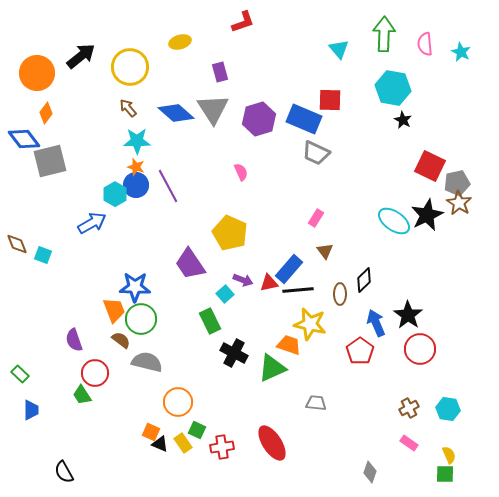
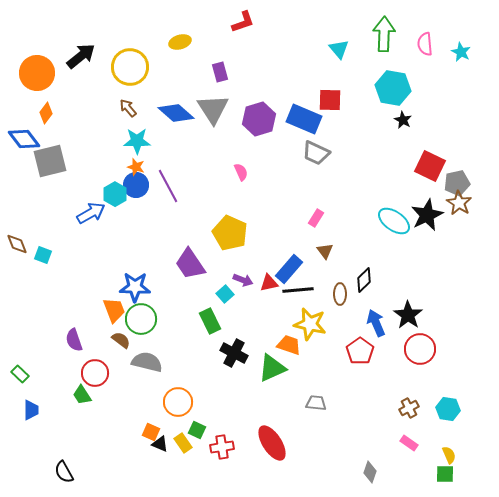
blue arrow at (92, 223): moved 1 px left, 10 px up
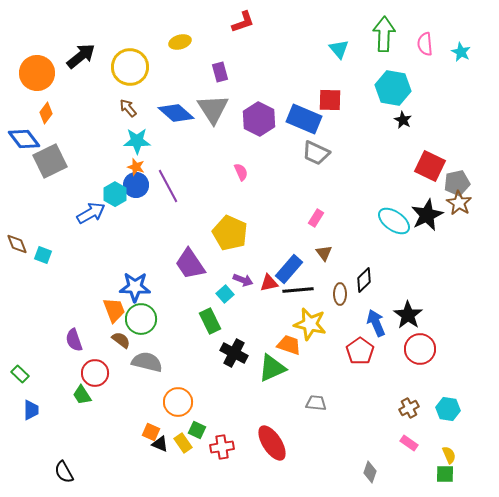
purple hexagon at (259, 119): rotated 16 degrees counterclockwise
gray square at (50, 161): rotated 12 degrees counterclockwise
brown triangle at (325, 251): moved 1 px left, 2 px down
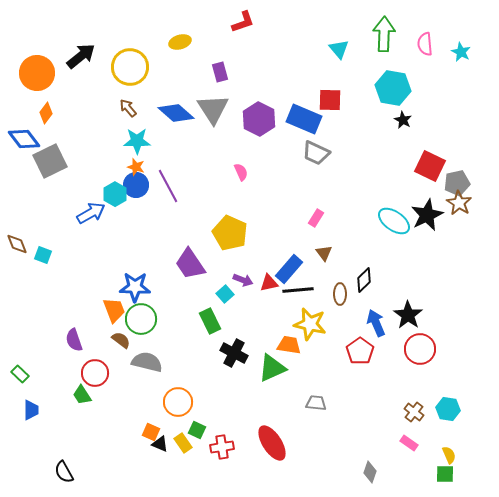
orange trapezoid at (289, 345): rotated 10 degrees counterclockwise
brown cross at (409, 408): moved 5 px right, 4 px down; rotated 24 degrees counterclockwise
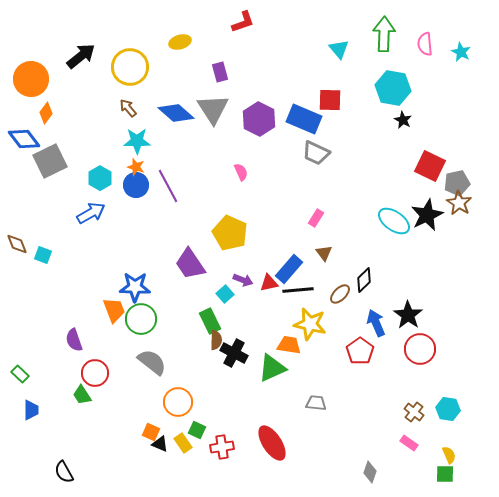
orange circle at (37, 73): moved 6 px left, 6 px down
cyan hexagon at (115, 194): moved 15 px left, 16 px up
brown ellipse at (340, 294): rotated 45 degrees clockwise
brown semicircle at (121, 340): moved 95 px right; rotated 54 degrees clockwise
gray semicircle at (147, 362): moved 5 px right; rotated 24 degrees clockwise
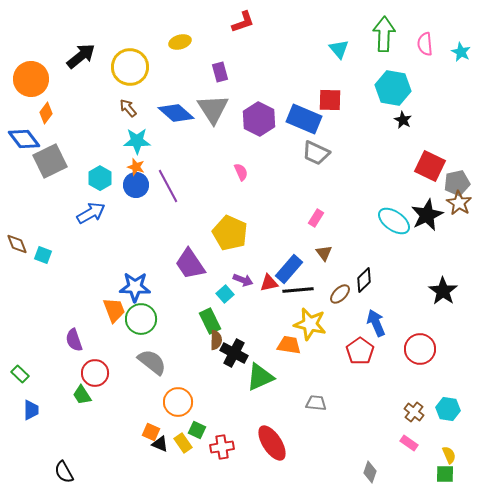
black star at (408, 315): moved 35 px right, 24 px up
green triangle at (272, 368): moved 12 px left, 9 px down
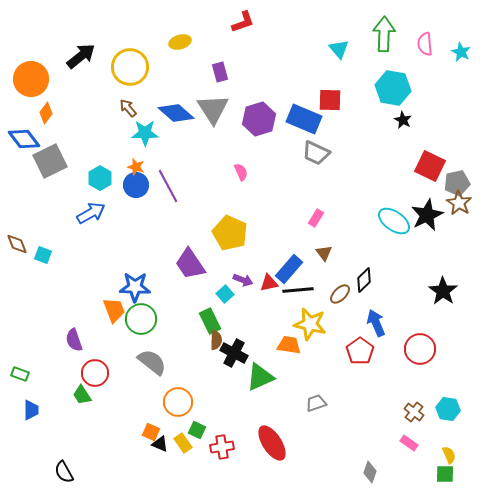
purple hexagon at (259, 119): rotated 16 degrees clockwise
cyan star at (137, 141): moved 8 px right, 8 px up
green rectangle at (20, 374): rotated 24 degrees counterclockwise
gray trapezoid at (316, 403): rotated 25 degrees counterclockwise
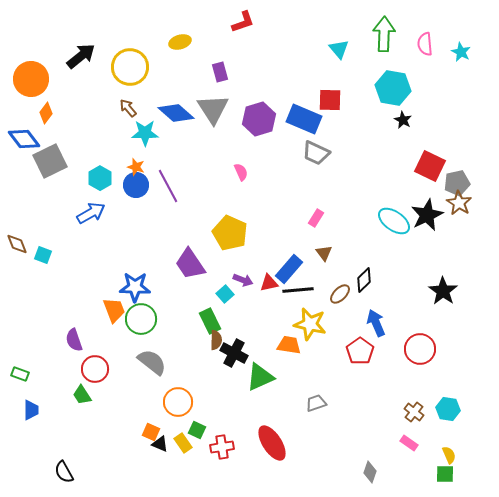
red circle at (95, 373): moved 4 px up
